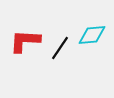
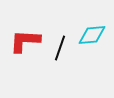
black line: rotated 15 degrees counterclockwise
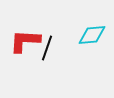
black line: moved 13 px left
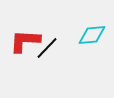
black line: rotated 25 degrees clockwise
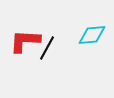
black line: rotated 15 degrees counterclockwise
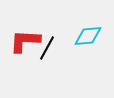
cyan diamond: moved 4 px left, 1 px down
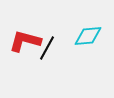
red L-shape: rotated 12 degrees clockwise
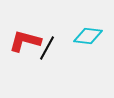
cyan diamond: rotated 12 degrees clockwise
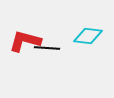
black line: rotated 65 degrees clockwise
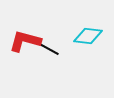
black line: rotated 25 degrees clockwise
